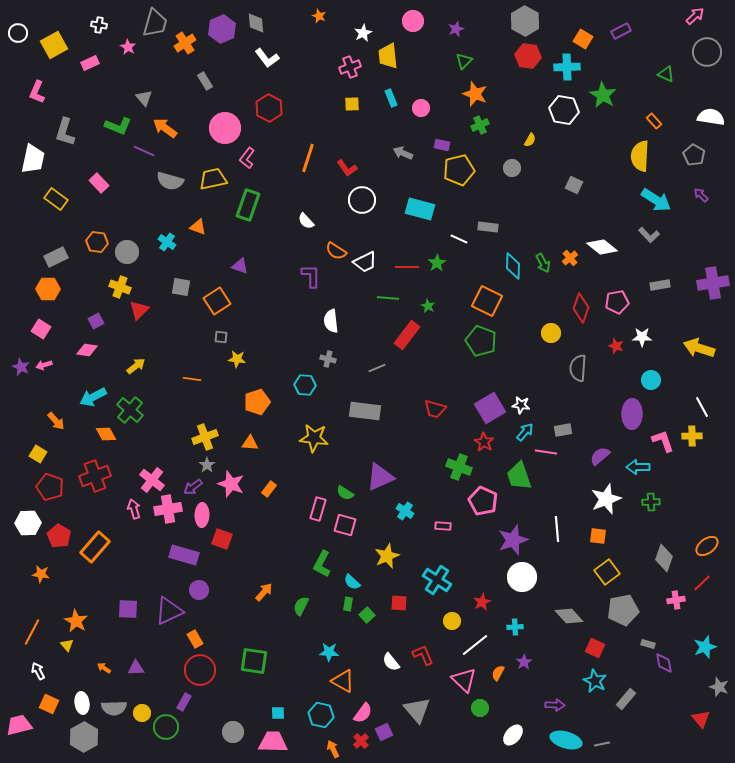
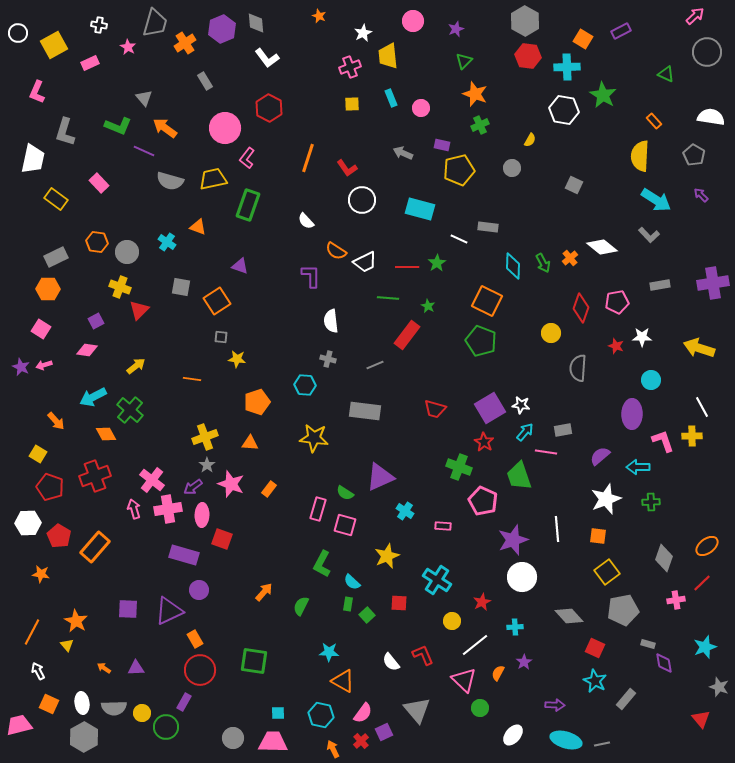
gray line at (377, 368): moved 2 px left, 3 px up
gray circle at (233, 732): moved 6 px down
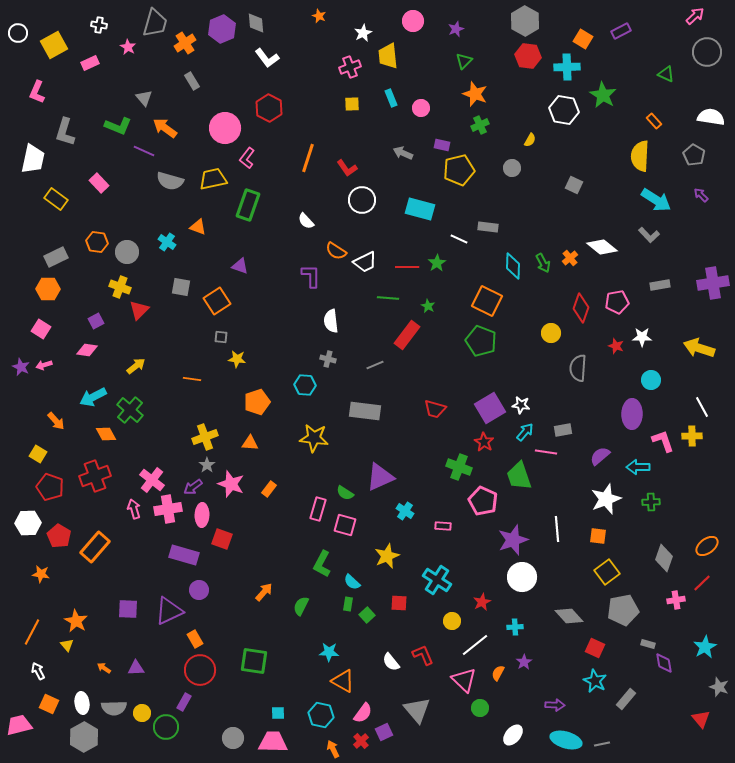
gray rectangle at (205, 81): moved 13 px left
cyan star at (705, 647): rotated 10 degrees counterclockwise
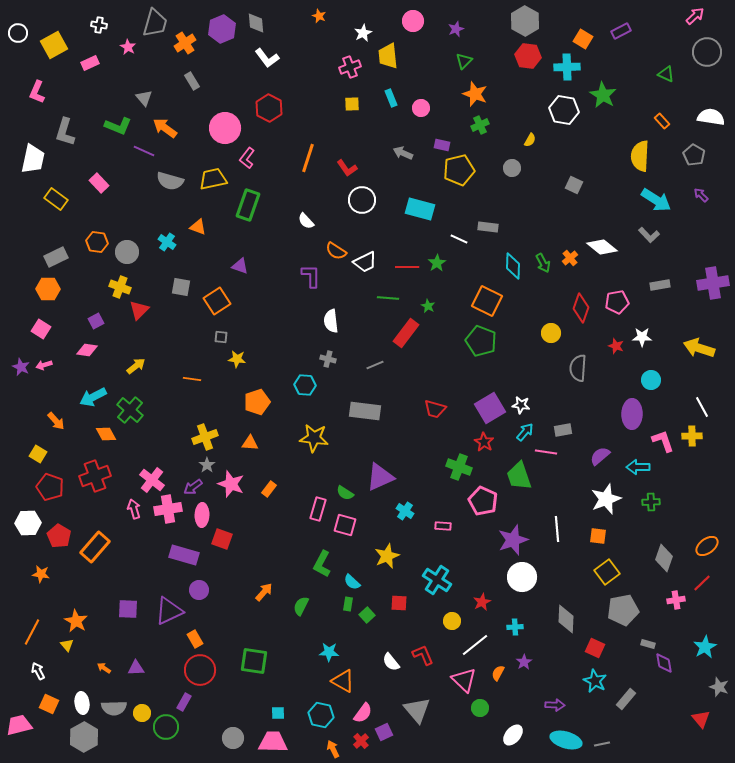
orange rectangle at (654, 121): moved 8 px right
red rectangle at (407, 335): moved 1 px left, 2 px up
gray diamond at (569, 616): moved 3 px left, 3 px down; rotated 44 degrees clockwise
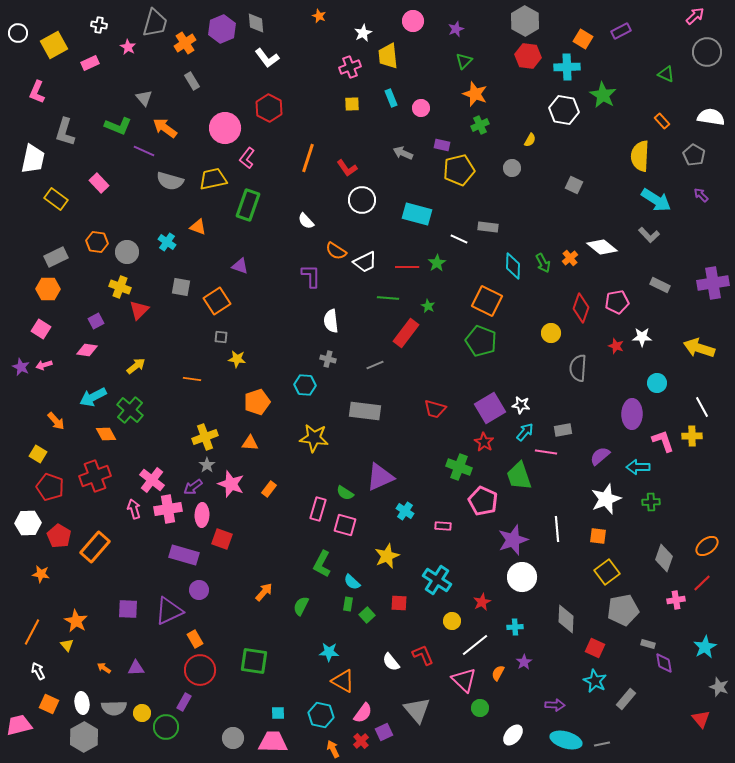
cyan rectangle at (420, 209): moved 3 px left, 5 px down
gray rectangle at (660, 285): rotated 36 degrees clockwise
cyan circle at (651, 380): moved 6 px right, 3 px down
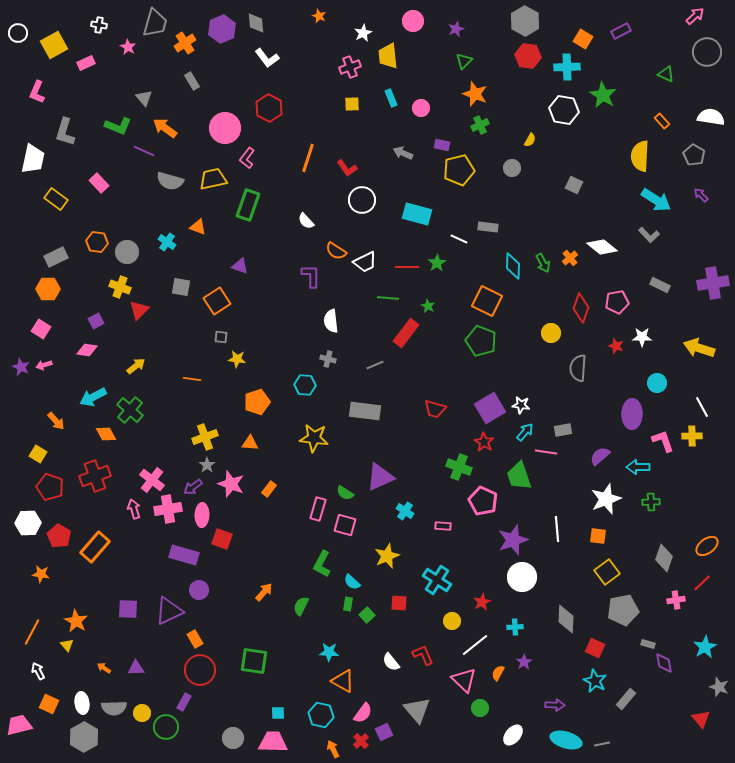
pink rectangle at (90, 63): moved 4 px left
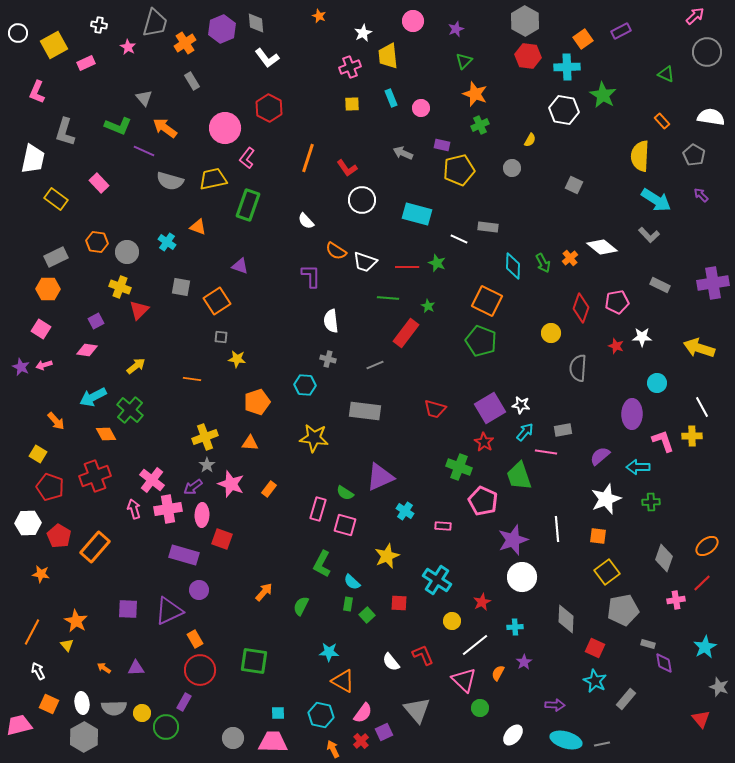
orange square at (583, 39): rotated 24 degrees clockwise
white trapezoid at (365, 262): rotated 45 degrees clockwise
green star at (437, 263): rotated 18 degrees counterclockwise
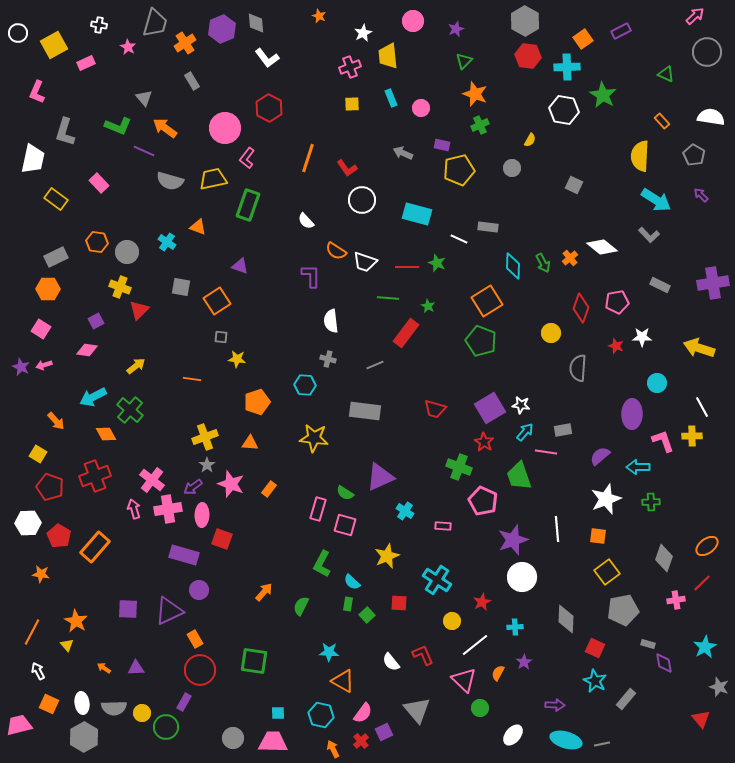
orange square at (487, 301): rotated 32 degrees clockwise
